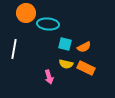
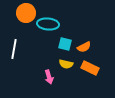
orange rectangle: moved 4 px right
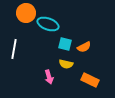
cyan ellipse: rotated 15 degrees clockwise
orange rectangle: moved 12 px down
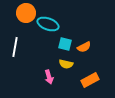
white line: moved 1 px right, 2 px up
orange rectangle: rotated 54 degrees counterclockwise
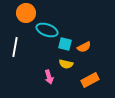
cyan ellipse: moved 1 px left, 6 px down
